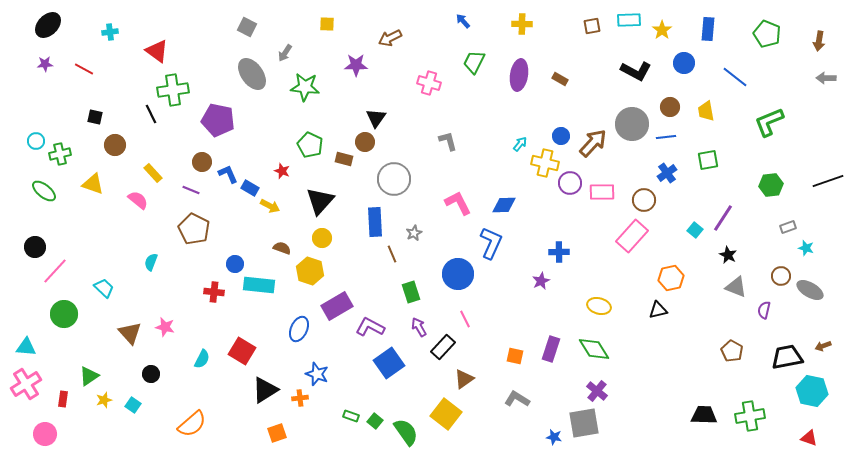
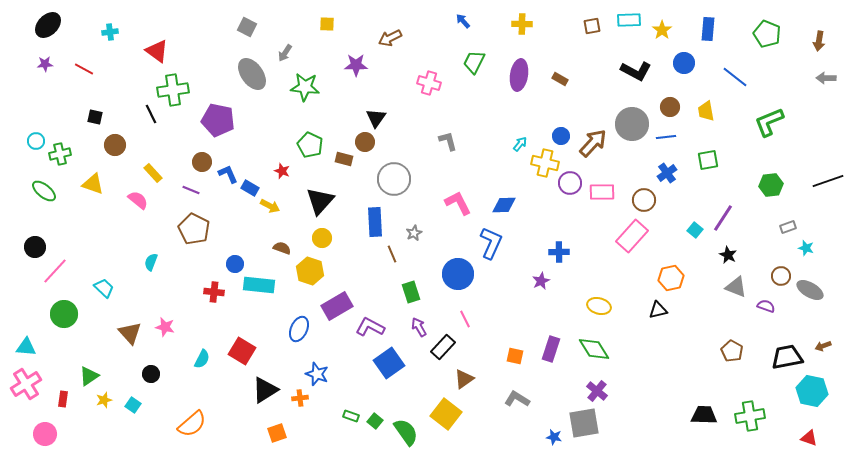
purple semicircle at (764, 310): moved 2 px right, 4 px up; rotated 96 degrees clockwise
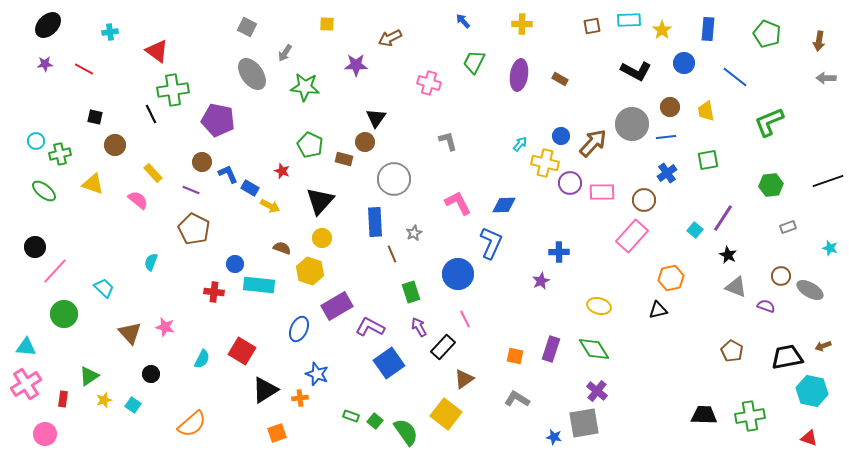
cyan star at (806, 248): moved 24 px right
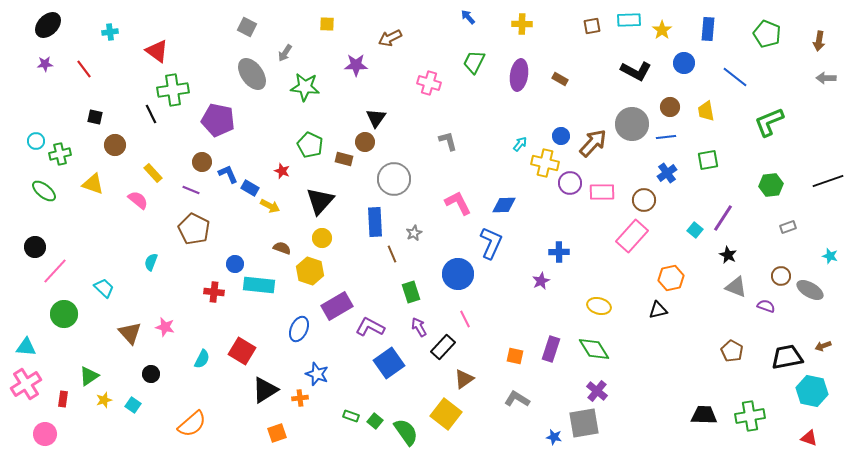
blue arrow at (463, 21): moved 5 px right, 4 px up
red line at (84, 69): rotated 24 degrees clockwise
cyan star at (830, 248): moved 8 px down
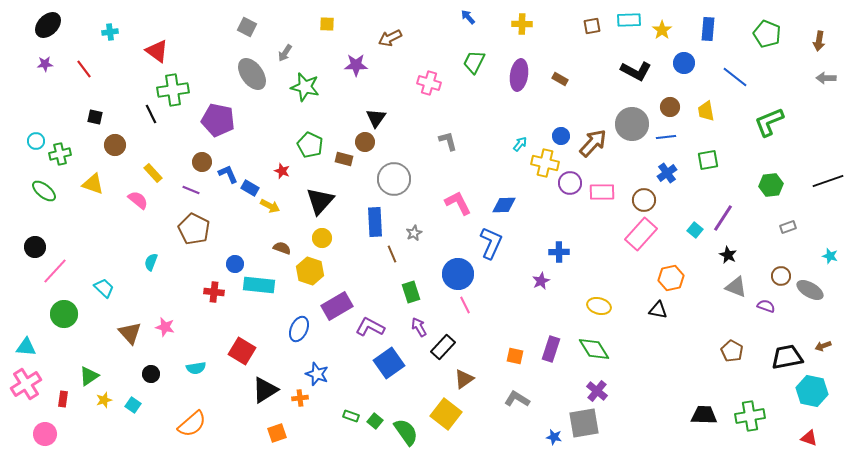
green star at (305, 87): rotated 8 degrees clockwise
pink rectangle at (632, 236): moved 9 px right, 2 px up
black triangle at (658, 310): rotated 24 degrees clockwise
pink line at (465, 319): moved 14 px up
cyan semicircle at (202, 359): moved 6 px left, 9 px down; rotated 54 degrees clockwise
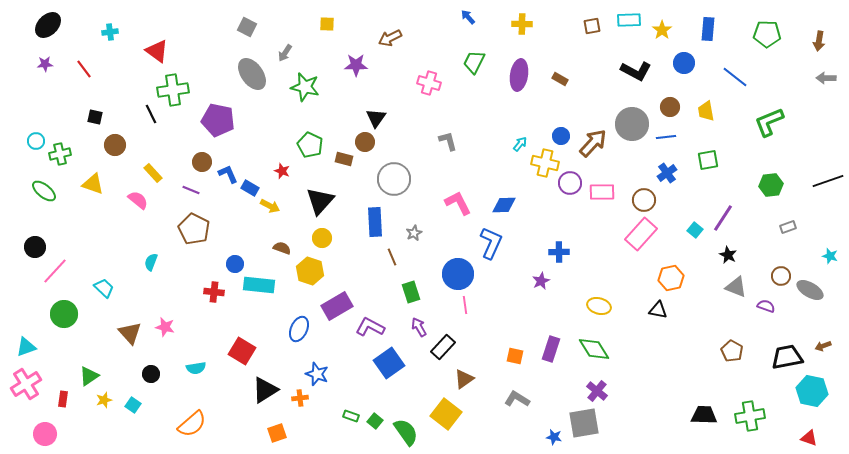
green pentagon at (767, 34): rotated 20 degrees counterclockwise
brown line at (392, 254): moved 3 px down
pink line at (465, 305): rotated 18 degrees clockwise
cyan triangle at (26, 347): rotated 25 degrees counterclockwise
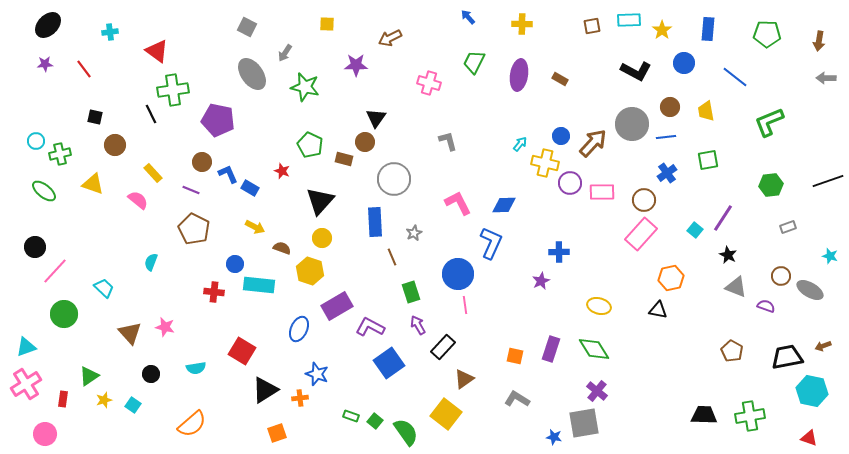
yellow arrow at (270, 206): moved 15 px left, 21 px down
purple arrow at (419, 327): moved 1 px left, 2 px up
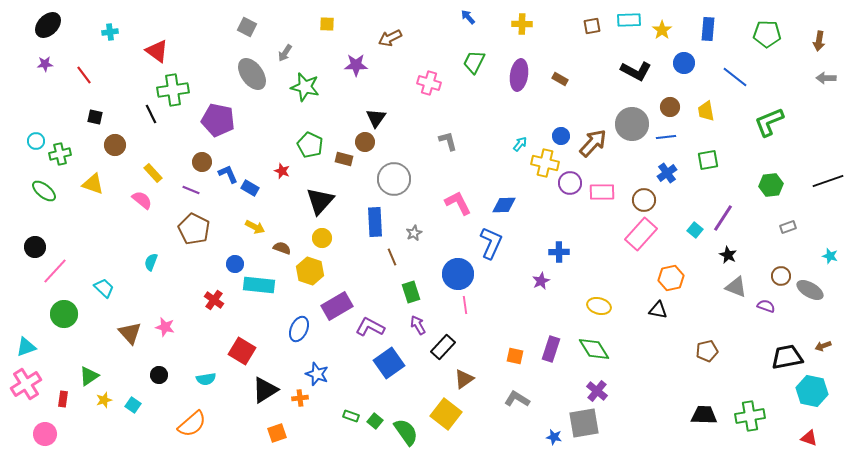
red line at (84, 69): moved 6 px down
pink semicircle at (138, 200): moved 4 px right
red cross at (214, 292): moved 8 px down; rotated 30 degrees clockwise
brown pentagon at (732, 351): moved 25 px left; rotated 30 degrees clockwise
cyan semicircle at (196, 368): moved 10 px right, 11 px down
black circle at (151, 374): moved 8 px right, 1 px down
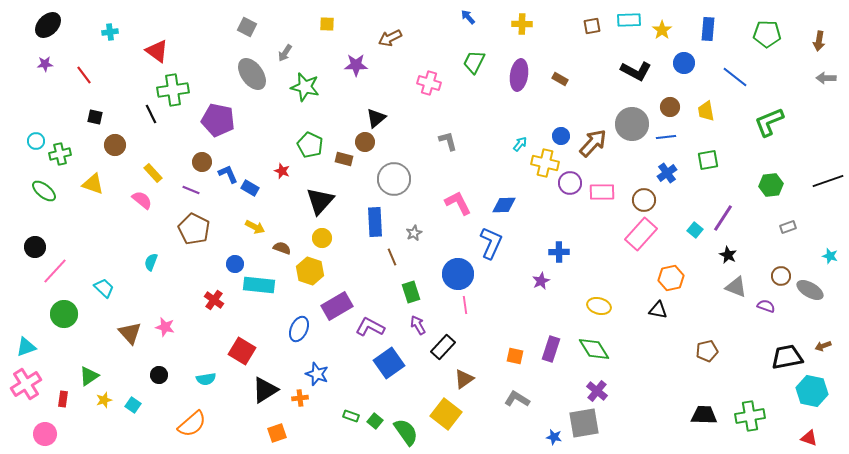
black triangle at (376, 118): rotated 15 degrees clockwise
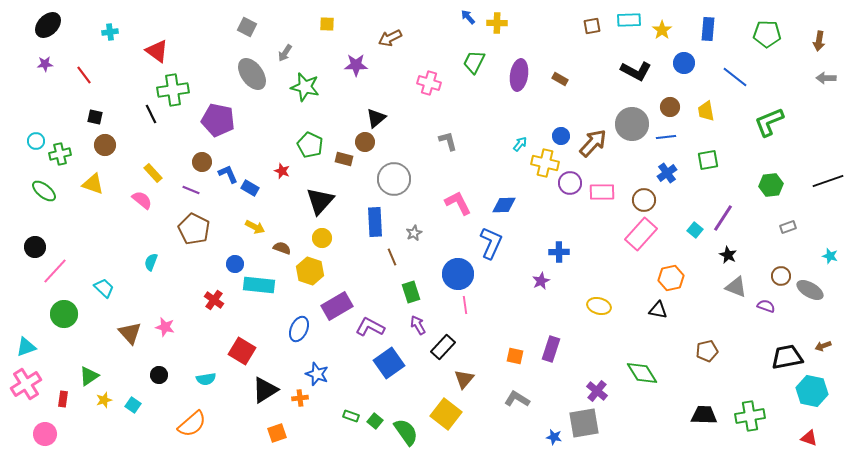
yellow cross at (522, 24): moved 25 px left, 1 px up
brown circle at (115, 145): moved 10 px left
green diamond at (594, 349): moved 48 px right, 24 px down
brown triangle at (464, 379): rotated 15 degrees counterclockwise
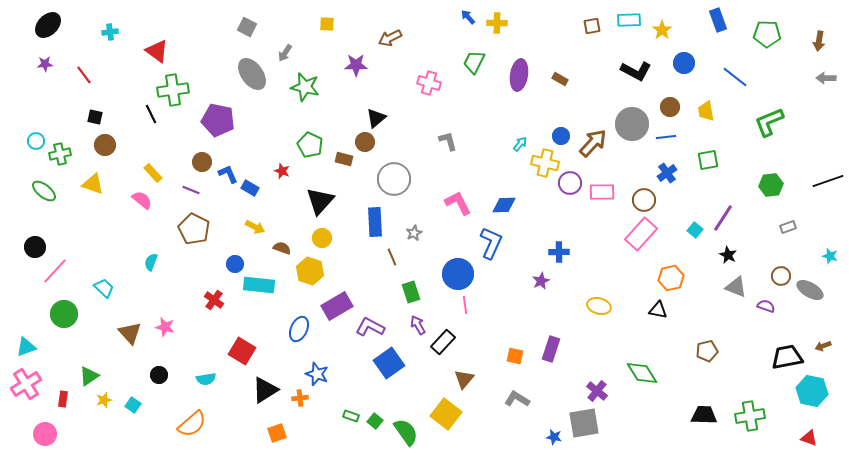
blue rectangle at (708, 29): moved 10 px right, 9 px up; rotated 25 degrees counterclockwise
black rectangle at (443, 347): moved 5 px up
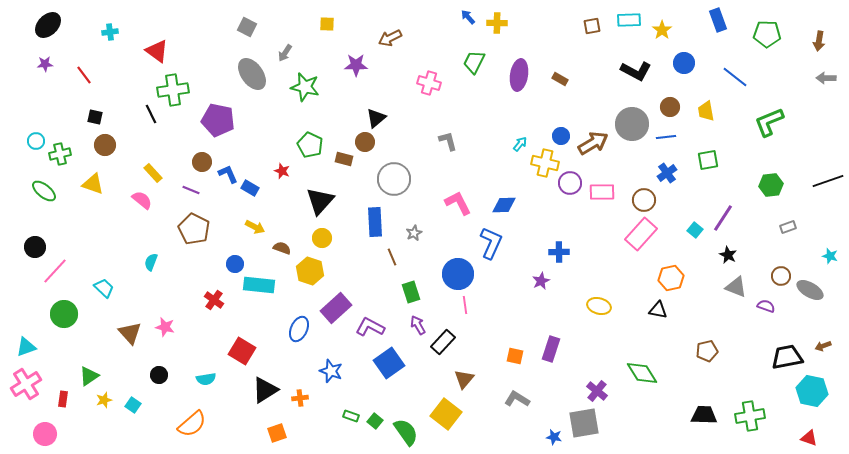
brown arrow at (593, 143): rotated 16 degrees clockwise
purple rectangle at (337, 306): moved 1 px left, 2 px down; rotated 12 degrees counterclockwise
blue star at (317, 374): moved 14 px right, 3 px up
